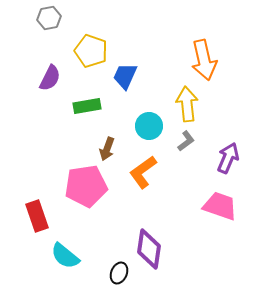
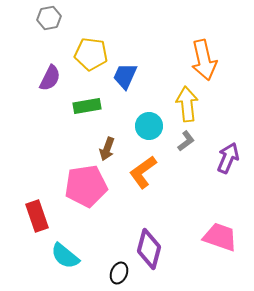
yellow pentagon: moved 3 px down; rotated 12 degrees counterclockwise
pink trapezoid: moved 31 px down
purple diamond: rotated 6 degrees clockwise
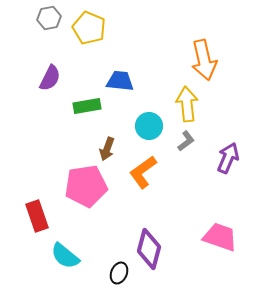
yellow pentagon: moved 2 px left, 26 px up; rotated 16 degrees clockwise
blue trapezoid: moved 5 px left, 5 px down; rotated 72 degrees clockwise
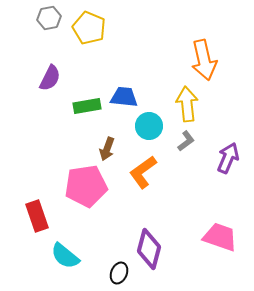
blue trapezoid: moved 4 px right, 16 px down
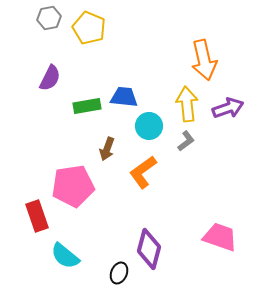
purple arrow: moved 50 px up; rotated 48 degrees clockwise
pink pentagon: moved 13 px left
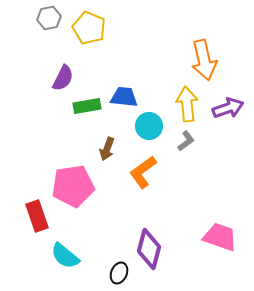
purple semicircle: moved 13 px right
